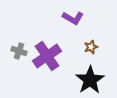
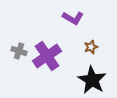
black star: moved 2 px right; rotated 8 degrees counterclockwise
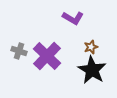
purple cross: rotated 12 degrees counterclockwise
black star: moved 10 px up
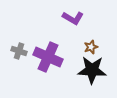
purple cross: moved 1 px right, 1 px down; rotated 20 degrees counterclockwise
black star: rotated 28 degrees counterclockwise
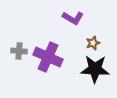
brown star: moved 2 px right, 4 px up
gray cross: rotated 14 degrees counterclockwise
black star: moved 3 px right, 1 px up
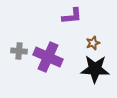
purple L-shape: moved 1 px left, 2 px up; rotated 35 degrees counterclockwise
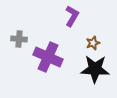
purple L-shape: rotated 55 degrees counterclockwise
gray cross: moved 12 px up
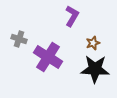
gray cross: rotated 14 degrees clockwise
purple cross: rotated 8 degrees clockwise
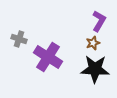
purple L-shape: moved 27 px right, 5 px down
